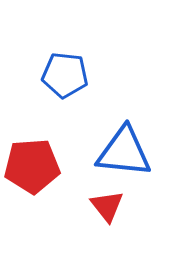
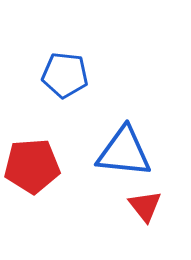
red triangle: moved 38 px right
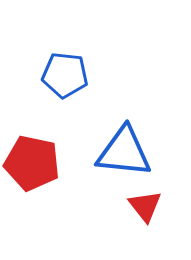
red pentagon: moved 3 px up; rotated 16 degrees clockwise
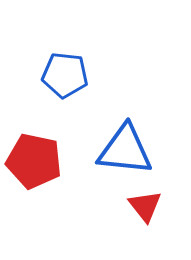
blue triangle: moved 1 px right, 2 px up
red pentagon: moved 2 px right, 2 px up
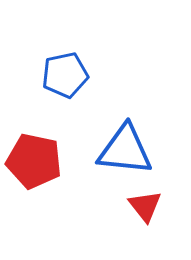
blue pentagon: rotated 18 degrees counterclockwise
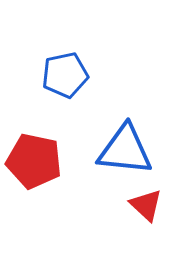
red triangle: moved 1 px right, 1 px up; rotated 9 degrees counterclockwise
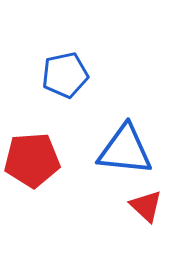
red pentagon: moved 2 px left, 1 px up; rotated 16 degrees counterclockwise
red triangle: moved 1 px down
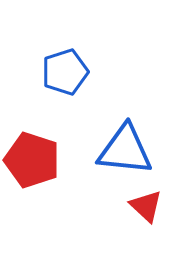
blue pentagon: moved 3 px up; rotated 6 degrees counterclockwise
red pentagon: rotated 22 degrees clockwise
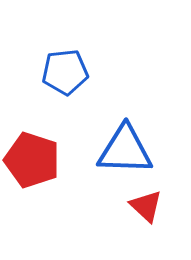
blue pentagon: rotated 12 degrees clockwise
blue triangle: rotated 4 degrees counterclockwise
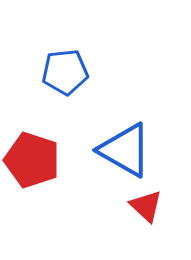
blue triangle: rotated 28 degrees clockwise
